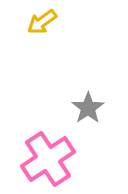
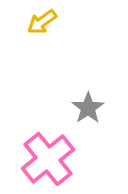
pink cross: rotated 6 degrees counterclockwise
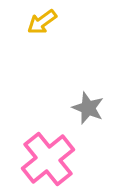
gray star: rotated 16 degrees counterclockwise
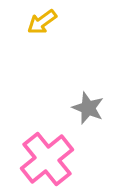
pink cross: moved 1 px left
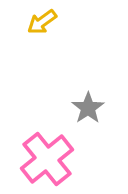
gray star: rotated 16 degrees clockwise
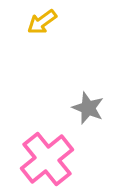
gray star: rotated 16 degrees counterclockwise
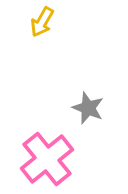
yellow arrow: rotated 24 degrees counterclockwise
